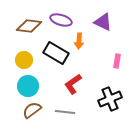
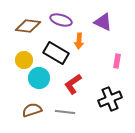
brown diamond: moved 1 px left
cyan circle: moved 11 px right, 8 px up
brown semicircle: rotated 18 degrees clockwise
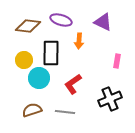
black rectangle: moved 5 px left; rotated 60 degrees clockwise
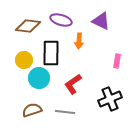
purple triangle: moved 2 px left, 1 px up
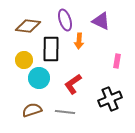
purple ellipse: moved 4 px right; rotated 55 degrees clockwise
black rectangle: moved 4 px up
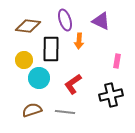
black cross: moved 1 px right, 4 px up; rotated 10 degrees clockwise
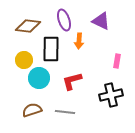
purple ellipse: moved 1 px left
red L-shape: moved 1 px left, 3 px up; rotated 20 degrees clockwise
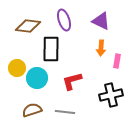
orange arrow: moved 22 px right, 7 px down
yellow circle: moved 7 px left, 8 px down
cyan circle: moved 2 px left
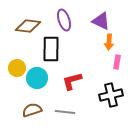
orange arrow: moved 8 px right, 6 px up
pink rectangle: moved 1 px down
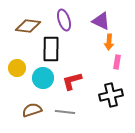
cyan circle: moved 6 px right
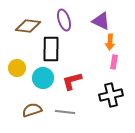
orange arrow: moved 1 px right
pink rectangle: moved 3 px left
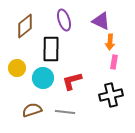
brown diamond: moved 3 px left; rotated 45 degrees counterclockwise
